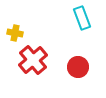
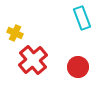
yellow cross: rotated 14 degrees clockwise
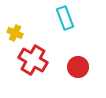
cyan rectangle: moved 17 px left
red cross: rotated 20 degrees counterclockwise
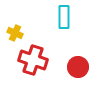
cyan rectangle: moved 1 px left, 1 px up; rotated 20 degrees clockwise
red cross: rotated 12 degrees counterclockwise
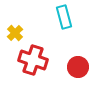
cyan rectangle: rotated 15 degrees counterclockwise
yellow cross: rotated 21 degrees clockwise
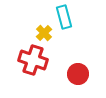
yellow cross: moved 29 px right
red circle: moved 7 px down
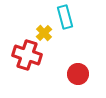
cyan rectangle: moved 1 px right
red cross: moved 6 px left, 5 px up
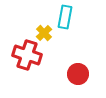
cyan rectangle: rotated 25 degrees clockwise
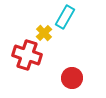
cyan rectangle: rotated 20 degrees clockwise
red circle: moved 6 px left, 4 px down
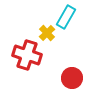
cyan rectangle: moved 1 px right
yellow cross: moved 3 px right
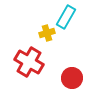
yellow cross: rotated 28 degrees clockwise
red cross: moved 2 px right, 7 px down; rotated 12 degrees clockwise
